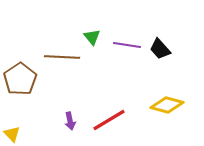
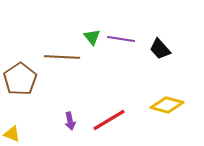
purple line: moved 6 px left, 6 px up
yellow triangle: rotated 24 degrees counterclockwise
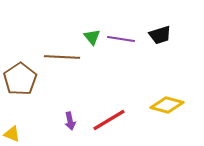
black trapezoid: moved 14 px up; rotated 65 degrees counterclockwise
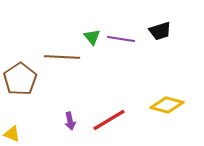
black trapezoid: moved 4 px up
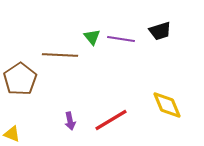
brown line: moved 2 px left, 2 px up
yellow diamond: rotated 52 degrees clockwise
red line: moved 2 px right
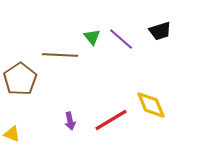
purple line: rotated 32 degrees clockwise
yellow diamond: moved 16 px left
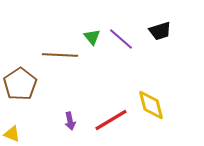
brown pentagon: moved 5 px down
yellow diamond: rotated 8 degrees clockwise
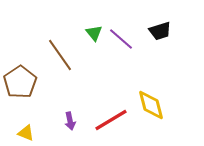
green triangle: moved 2 px right, 4 px up
brown line: rotated 52 degrees clockwise
brown pentagon: moved 2 px up
yellow triangle: moved 14 px right, 1 px up
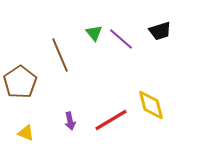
brown line: rotated 12 degrees clockwise
